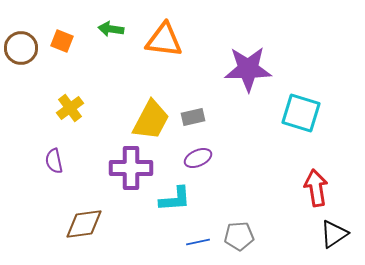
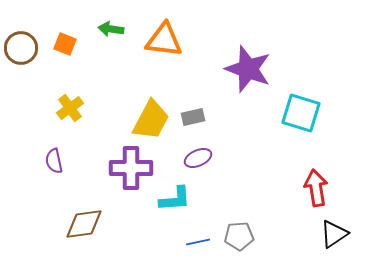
orange square: moved 3 px right, 3 px down
purple star: rotated 21 degrees clockwise
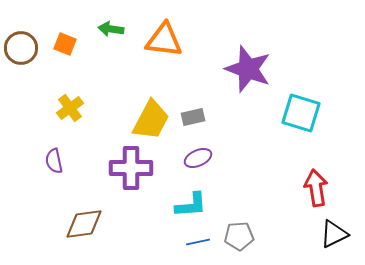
cyan L-shape: moved 16 px right, 6 px down
black triangle: rotated 8 degrees clockwise
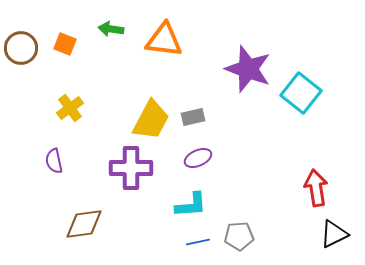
cyan square: moved 20 px up; rotated 21 degrees clockwise
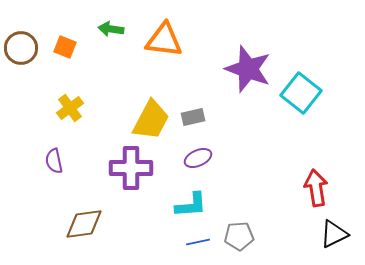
orange square: moved 3 px down
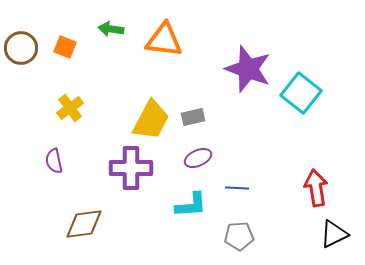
blue line: moved 39 px right, 54 px up; rotated 15 degrees clockwise
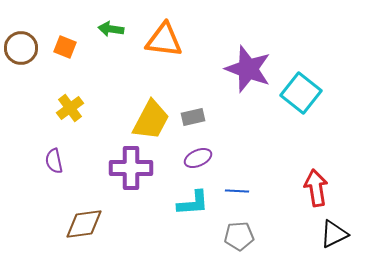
blue line: moved 3 px down
cyan L-shape: moved 2 px right, 2 px up
